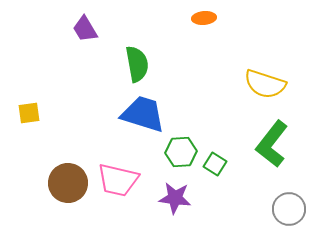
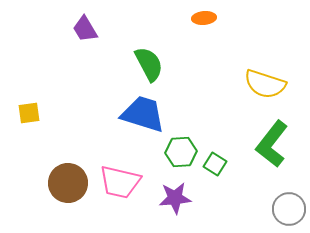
green semicircle: moved 12 px right; rotated 18 degrees counterclockwise
pink trapezoid: moved 2 px right, 2 px down
purple star: rotated 12 degrees counterclockwise
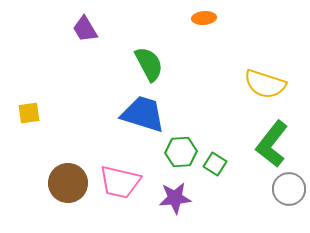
gray circle: moved 20 px up
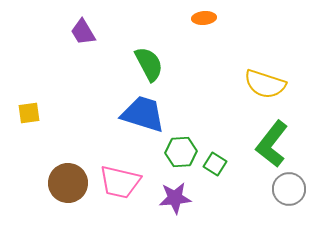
purple trapezoid: moved 2 px left, 3 px down
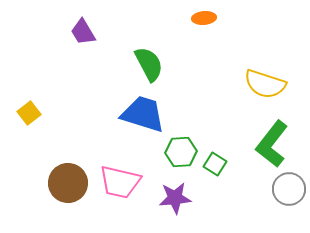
yellow square: rotated 30 degrees counterclockwise
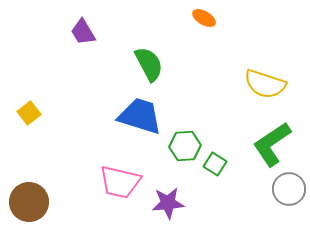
orange ellipse: rotated 35 degrees clockwise
blue trapezoid: moved 3 px left, 2 px down
green L-shape: rotated 18 degrees clockwise
green hexagon: moved 4 px right, 6 px up
brown circle: moved 39 px left, 19 px down
purple star: moved 7 px left, 5 px down
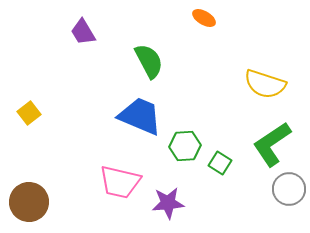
green semicircle: moved 3 px up
blue trapezoid: rotated 6 degrees clockwise
green square: moved 5 px right, 1 px up
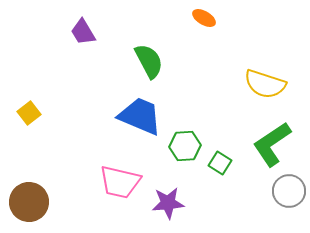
gray circle: moved 2 px down
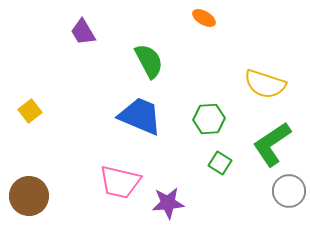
yellow square: moved 1 px right, 2 px up
green hexagon: moved 24 px right, 27 px up
brown circle: moved 6 px up
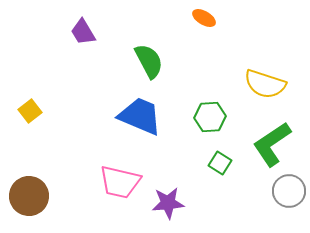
green hexagon: moved 1 px right, 2 px up
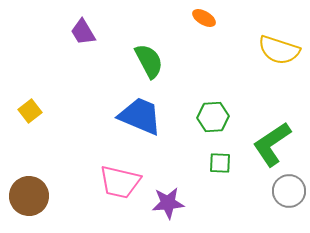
yellow semicircle: moved 14 px right, 34 px up
green hexagon: moved 3 px right
green square: rotated 30 degrees counterclockwise
